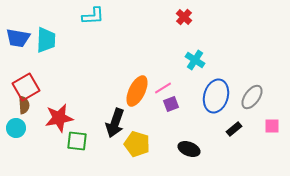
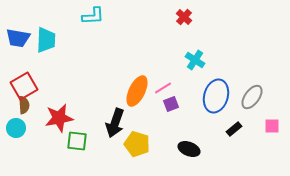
red square: moved 2 px left, 1 px up
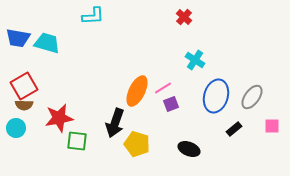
cyan trapezoid: moved 1 px right, 3 px down; rotated 76 degrees counterclockwise
brown semicircle: rotated 96 degrees clockwise
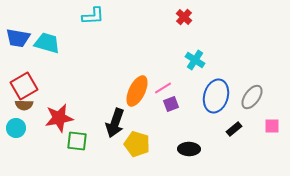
black ellipse: rotated 20 degrees counterclockwise
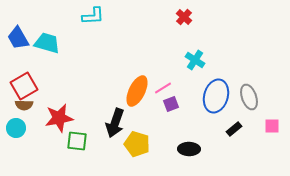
blue trapezoid: rotated 50 degrees clockwise
gray ellipse: moved 3 px left; rotated 55 degrees counterclockwise
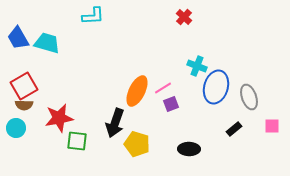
cyan cross: moved 2 px right, 6 px down; rotated 12 degrees counterclockwise
blue ellipse: moved 9 px up
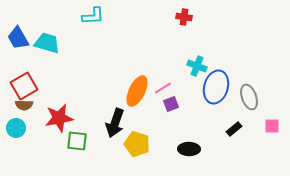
red cross: rotated 35 degrees counterclockwise
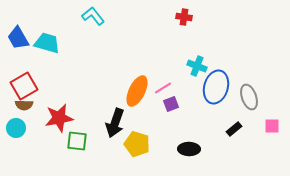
cyan L-shape: rotated 125 degrees counterclockwise
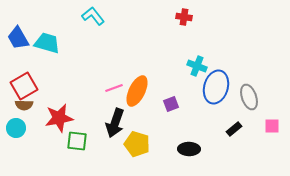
pink line: moved 49 px left; rotated 12 degrees clockwise
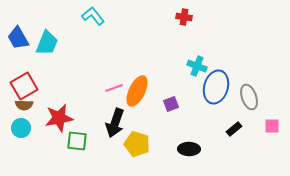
cyan trapezoid: rotated 96 degrees clockwise
cyan circle: moved 5 px right
